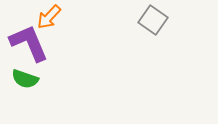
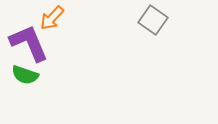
orange arrow: moved 3 px right, 1 px down
green semicircle: moved 4 px up
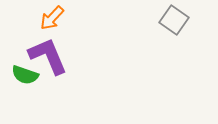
gray square: moved 21 px right
purple L-shape: moved 19 px right, 13 px down
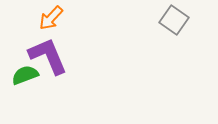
orange arrow: moved 1 px left
green semicircle: rotated 140 degrees clockwise
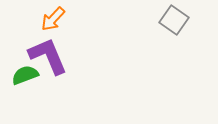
orange arrow: moved 2 px right, 1 px down
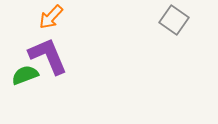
orange arrow: moved 2 px left, 2 px up
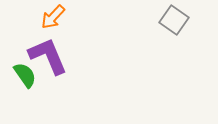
orange arrow: moved 2 px right
green semicircle: rotated 76 degrees clockwise
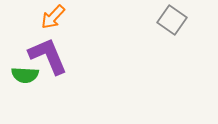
gray square: moved 2 px left
green semicircle: rotated 128 degrees clockwise
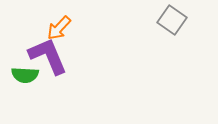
orange arrow: moved 6 px right, 11 px down
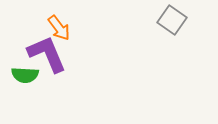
orange arrow: rotated 80 degrees counterclockwise
purple L-shape: moved 1 px left, 2 px up
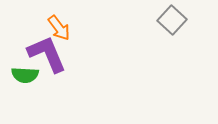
gray square: rotated 8 degrees clockwise
